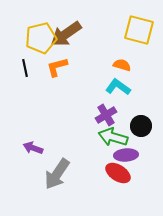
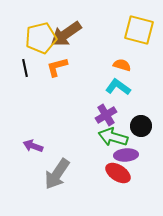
purple arrow: moved 2 px up
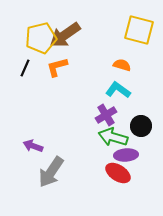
brown arrow: moved 1 px left, 1 px down
black line: rotated 36 degrees clockwise
cyan L-shape: moved 3 px down
gray arrow: moved 6 px left, 2 px up
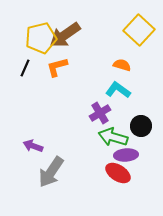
yellow square: rotated 28 degrees clockwise
purple cross: moved 6 px left, 2 px up
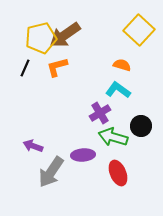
purple ellipse: moved 43 px left
red ellipse: rotated 35 degrees clockwise
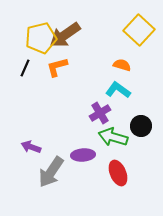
purple arrow: moved 2 px left, 1 px down
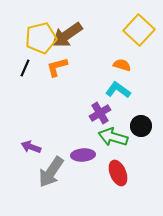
brown arrow: moved 2 px right
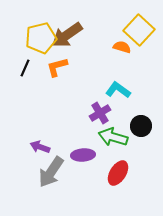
orange semicircle: moved 18 px up
purple arrow: moved 9 px right
red ellipse: rotated 55 degrees clockwise
